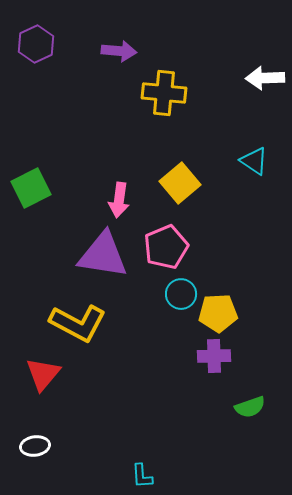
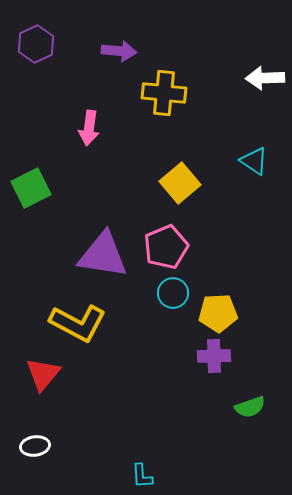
pink arrow: moved 30 px left, 72 px up
cyan circle: moved 8 px left, 1 px up
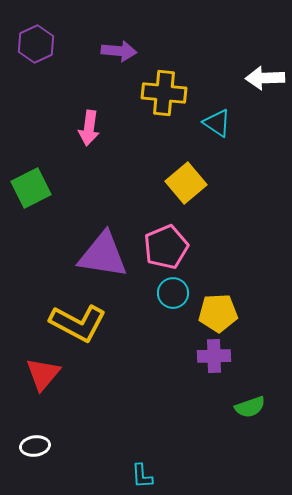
cyan triangle: moved 37 px left, 38 px up
yellow square: moved 6 px right
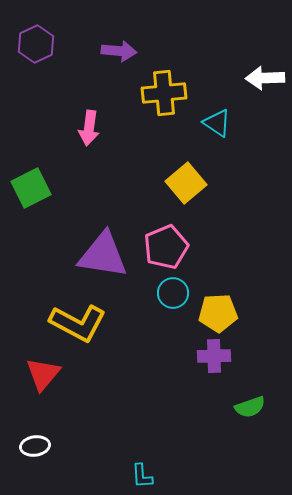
yellow cross: rotated 12 degrees counterclockwise
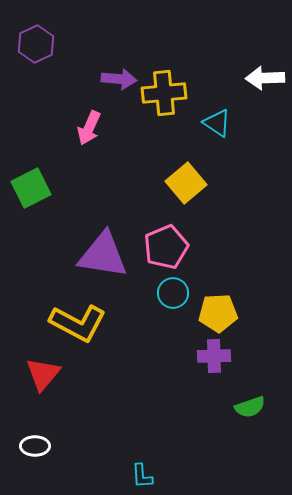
purple arrow: moved 28 px down
pink arrow: rotated 16 degrees clockwise
white ellipse: rotated 8 degrees clockwise
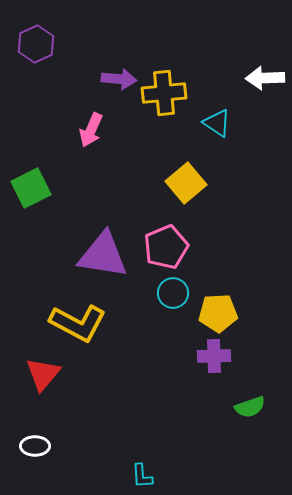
pink arrow: moved 2 px right, 2 px down
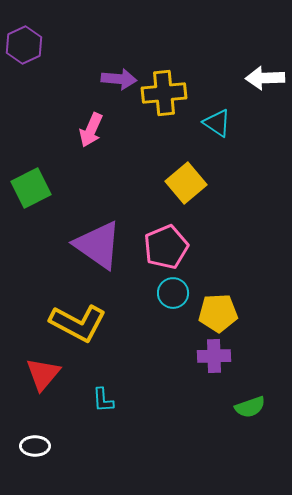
purple hexagon: moved 12 px left, 1 px down
purple triangle: moved 5 px left, 10 px up; rotated 26 degrees clockwise
cyan L-shape: moved 39 px left, 76 px up
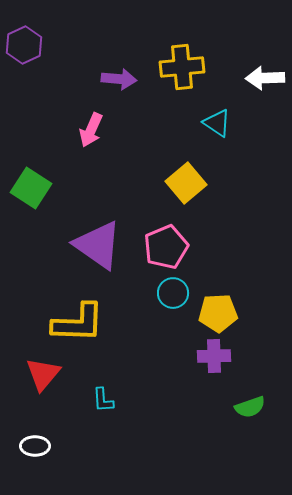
yellow cross: moved 18 px right, 26 px up
green square: rotated 30 degrees counterclockwise
yellow L-shape: rotated 26 degrees counterclockwise
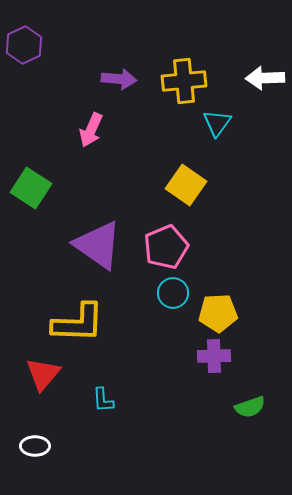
yellow cross: moved 2 px right, 14 px down
cyan triangle: rotated 32 degrees clockwise
yellow square: moved 2 px down; rotated 15 degrees counterclockwise
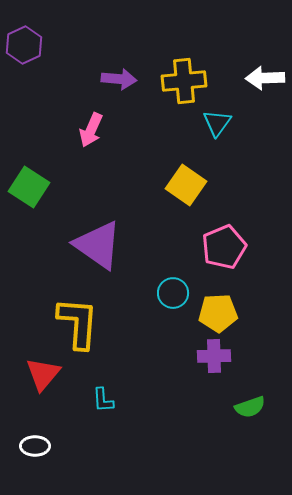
green square: moved 2 px left, 1 px up
pink pentagon: moved 58 px right
yellow L-shape: rotated 88 degrees counterclockwise
